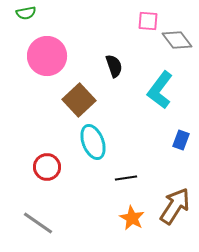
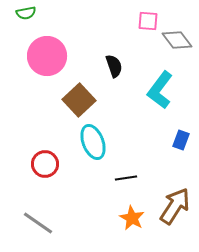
red circle: moved 2 px left, 3 px up
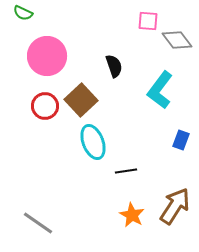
green semicircle: moved 3 px left; rotated 36 degrees clockwise
brown square: moved 2 px right
red circle: moved 58 px up
black line: moved 7 px up
orange star: moved 3 px up
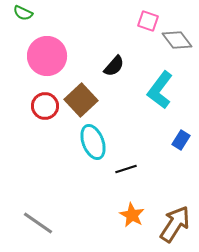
pink square: rotated 15 degrees clockwise
black semicircle: rotated 60 degrees clockwise
blue rectangle: rotated 12 degrees clockwise
black line: moved 2 px up; rotated 10 degrees counterclockwise
brown arrow: moved 18 px down
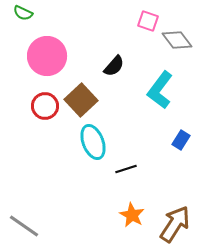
gray line: moved 14 px left, 3 px down
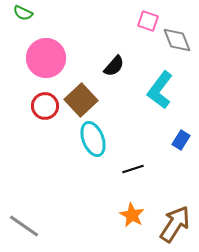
gray diamond: rotated 16 degrees clockwise
pink circle: moved 1 px left, 2 px down
cyan ellipse: moved 3 px up
black line: moved 7 px right
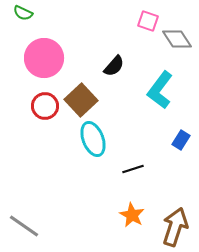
gray diamond: moved 1 px up; rotated 12 degrees counterclockwise
pink circle: moved 2 px left
brown arrow: moved 3 px down; rotated 15 degrees counterclockwise
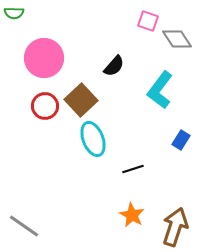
green semicircle: moved 9 px left; rotated 24 degrees counterclockwise
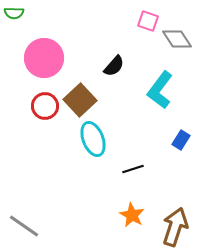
brown square: moved 1 px left
